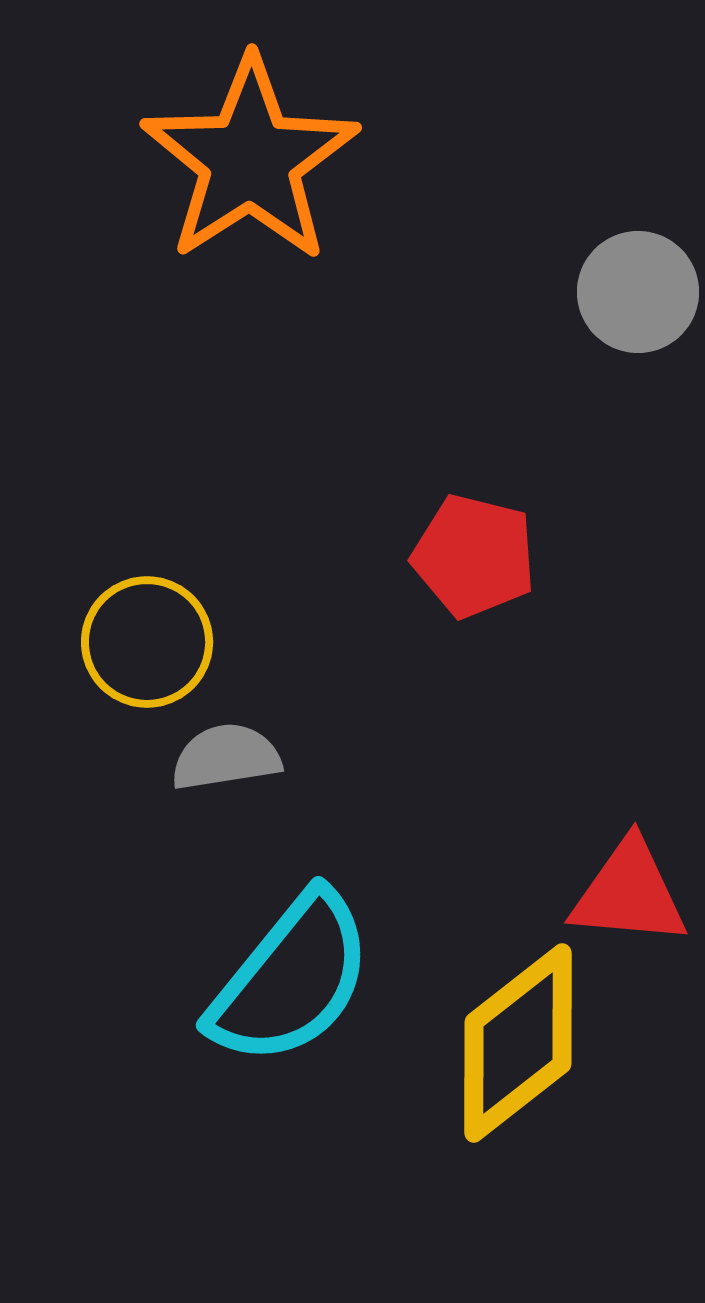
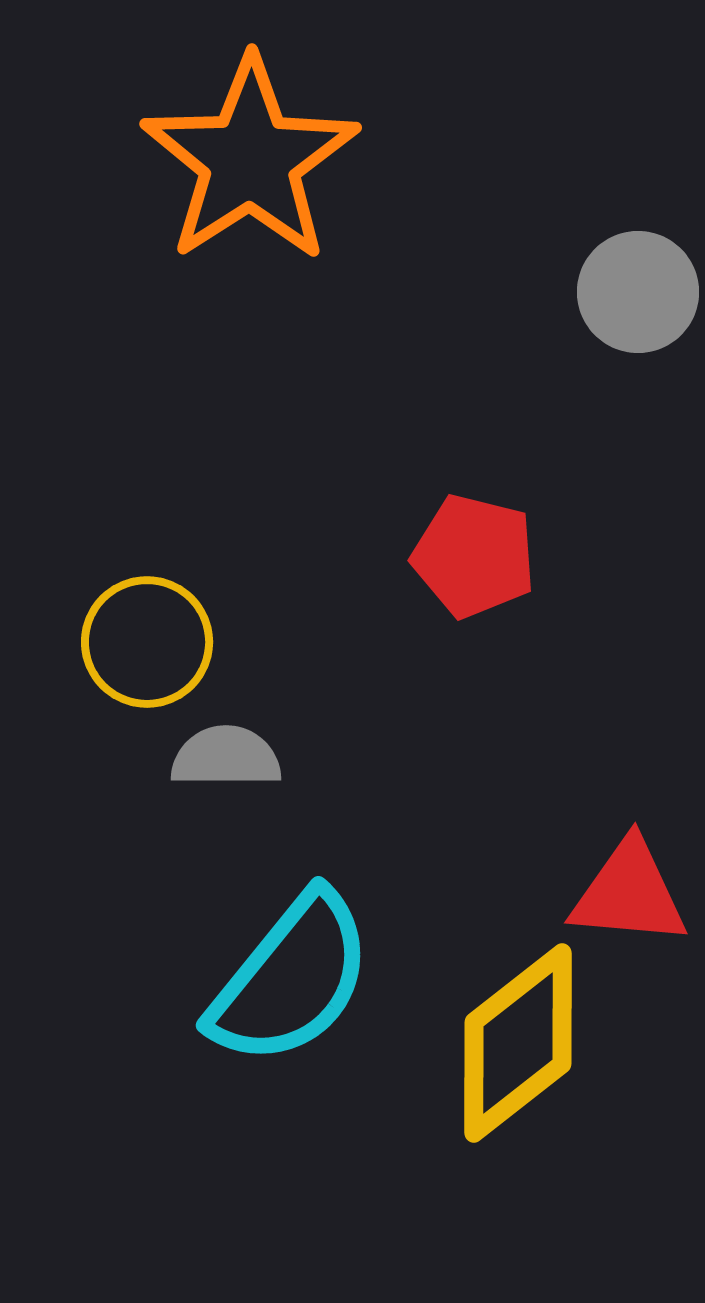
gray semicircle: rotated 9 degrees clockwise
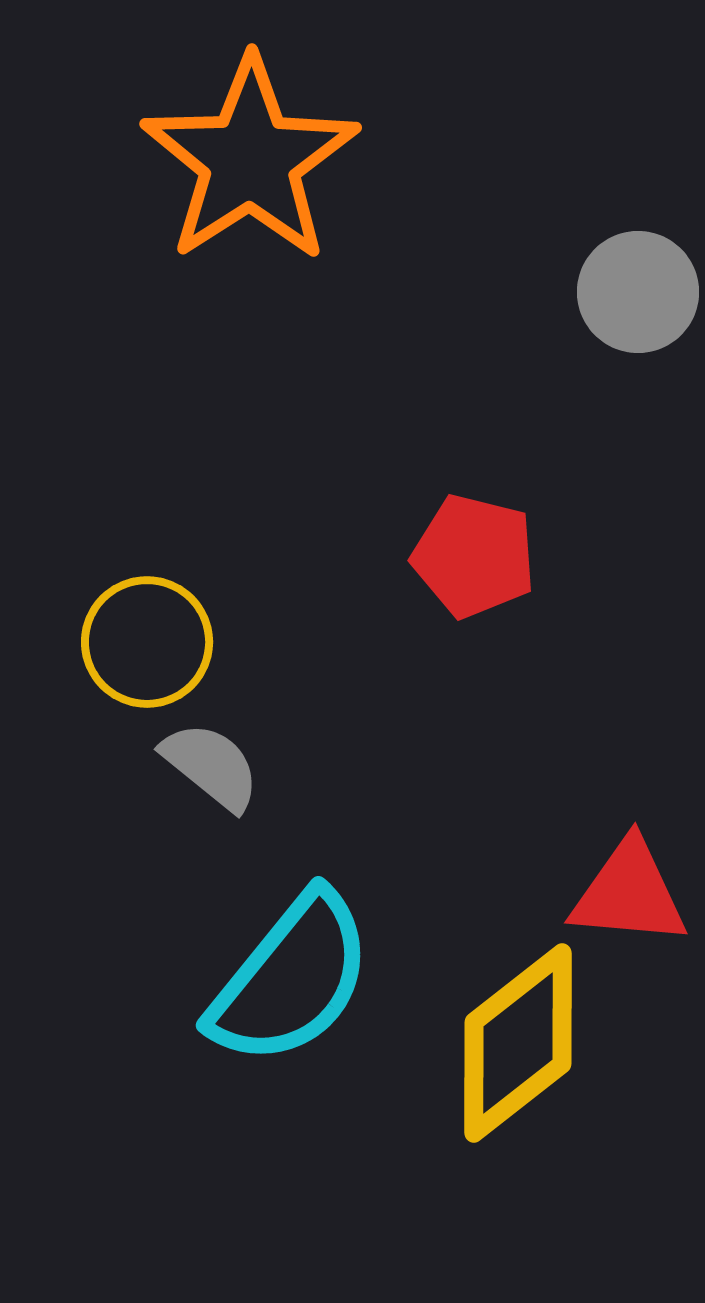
gray semicircle: moved 15 px left, 9 px down; rotated 39 degrees clockwise
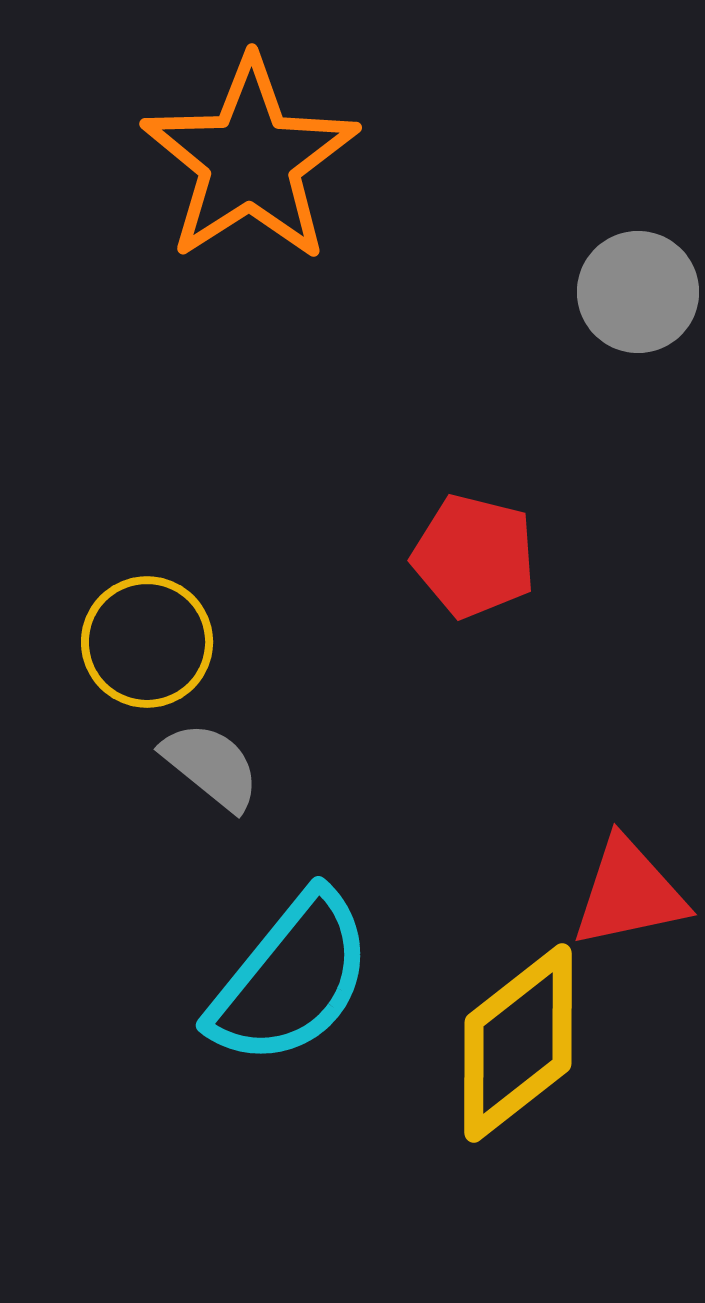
red triangle: rotated 17 degrees counterclockwise
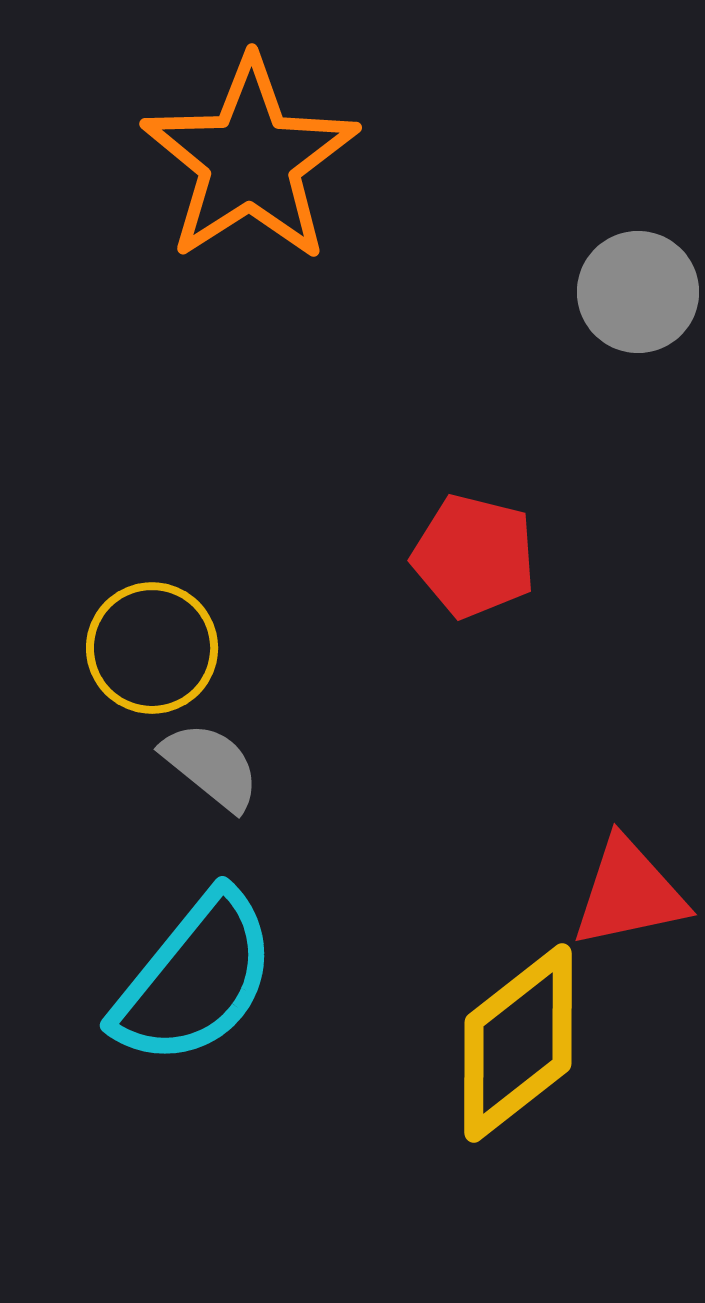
yellow circle: moved 5 px right, 6 px down
cyan semicircle: moved 96 px left
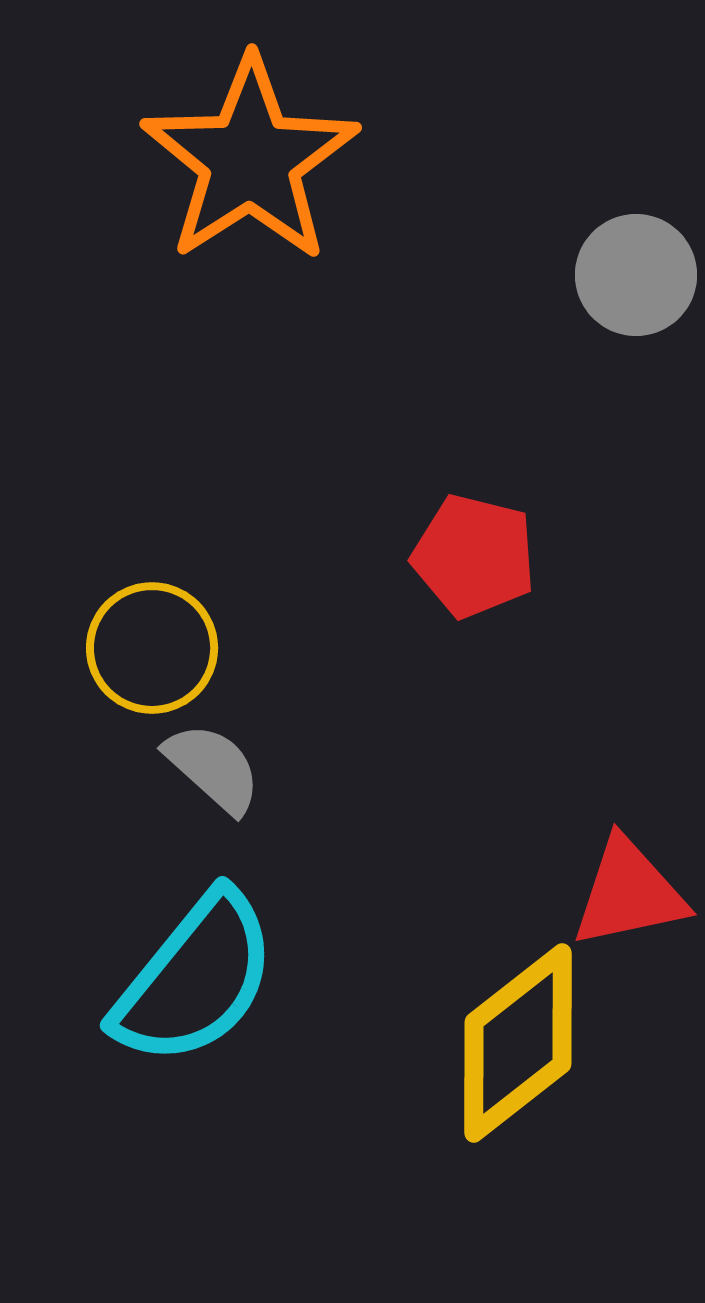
gray circle: moved 2 px left, 17 px up
gray semicircle: moved 2 px right, 2 px down; rotated 3 degrees clockwise
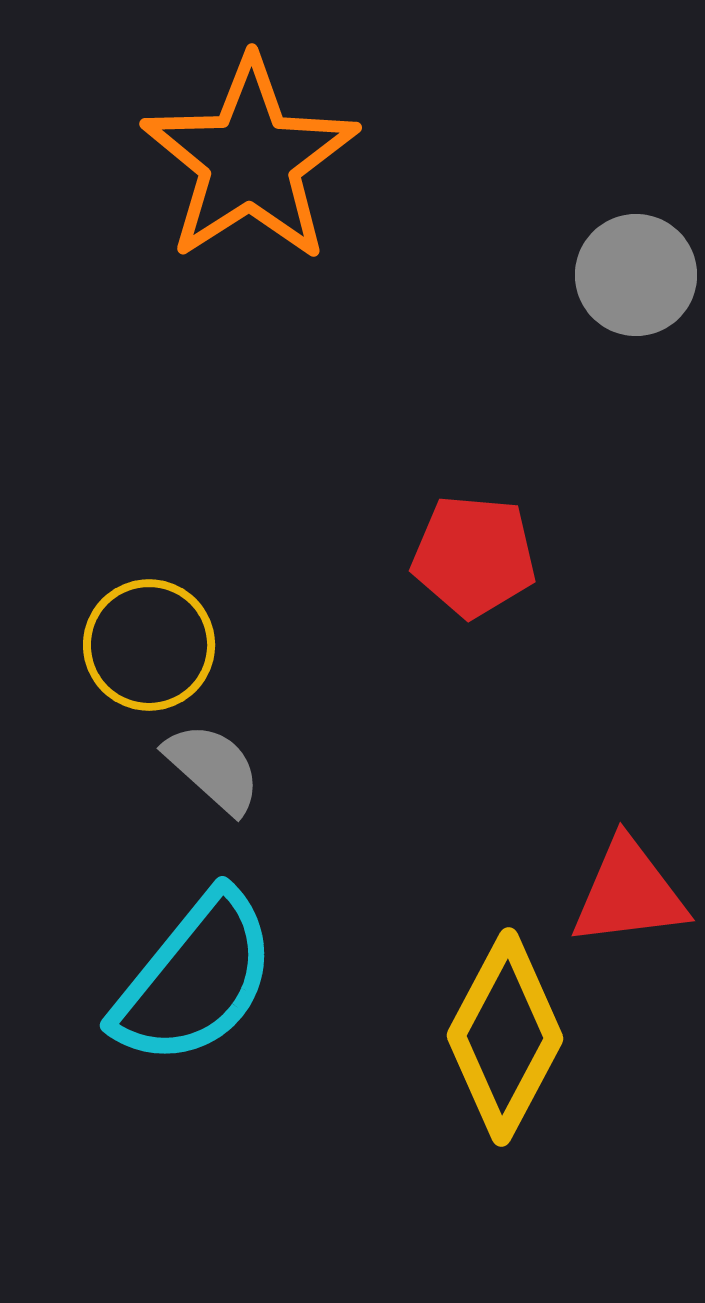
red pentagon: rotated 9 degrees counterclockwise
yellow circle: moved 3 px left, 3 px up
red triangle: rotated 5 degrees clockwise
yellow diamond: moved 13 px left, 6 px up; rotated 24 degrees counterclockwise
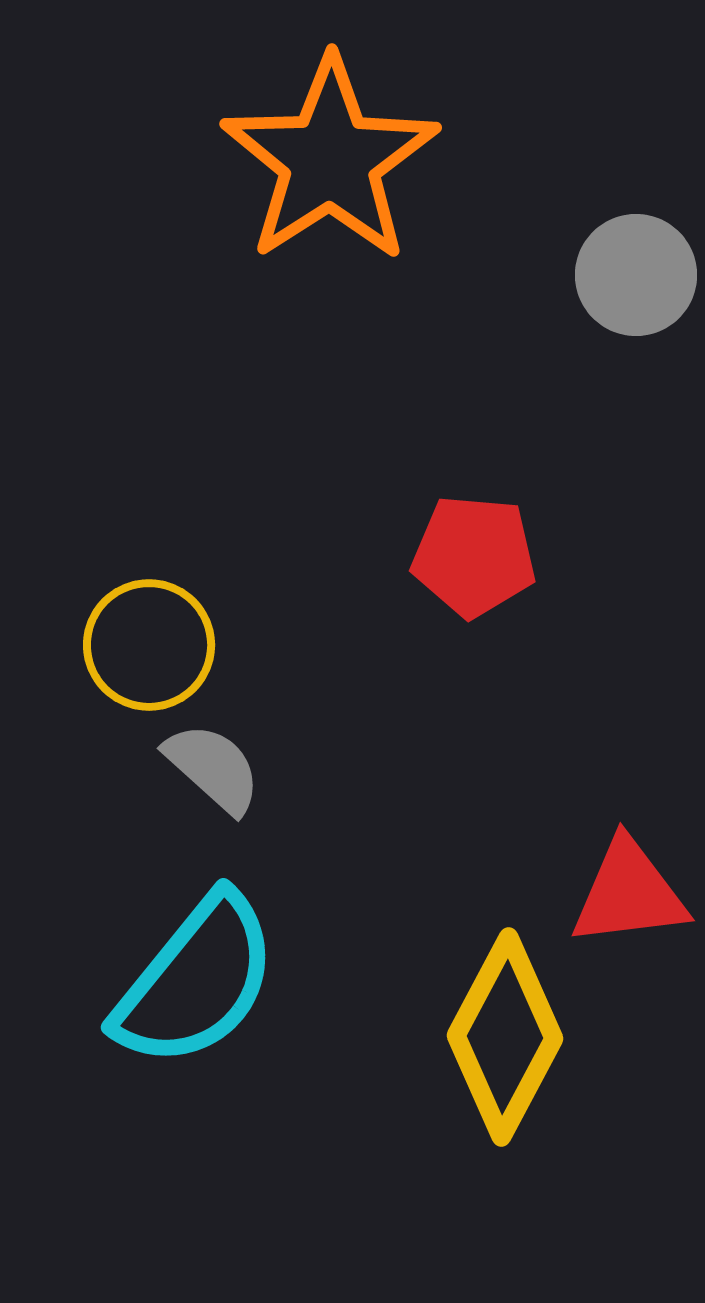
orange star: moved 80 px right
cyan semicircle: moved 1 px right, 2 px down
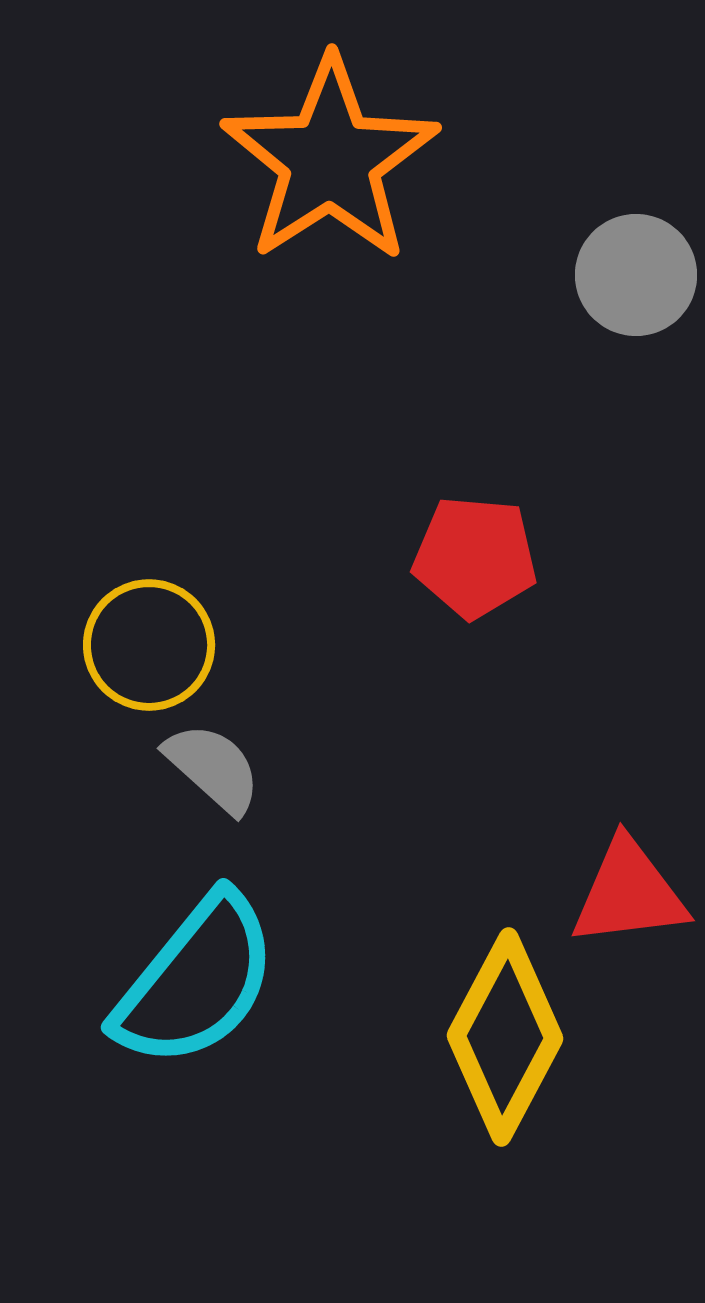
red pentagon: moved 1 px right, 1 px down
